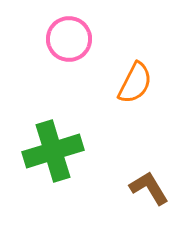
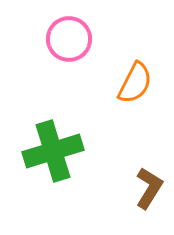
brown L-shape: rotated 63 degrees clockwise
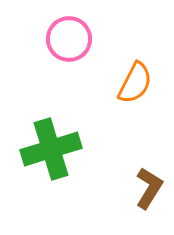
green cross: moved 2 px left, 2 px up
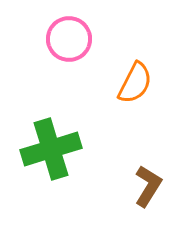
brown L-shape: moved 1 px left, 2 px up
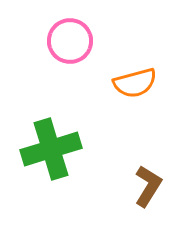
pink circle: moved 1 px right, 2 px down
orange semicircle: rotated 48 degrees clockwise
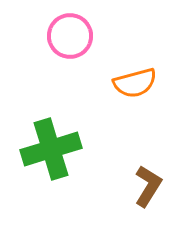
pink circle: moved 5 px up
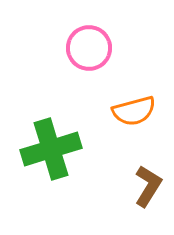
pink circle: moved 19 px right, 12 px down
orange semicircle: moved 1 px left, 28 px down
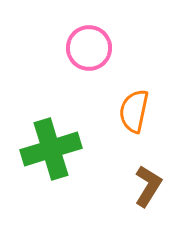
orange semicircle: rotated 117 degrees clockwise
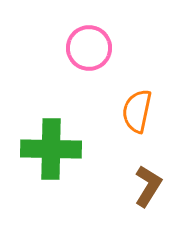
orange semicircle: moved 3 px right
green cross: rotated 18 degrees clockwise
